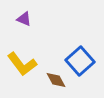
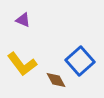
purple triangle: moved 1 px left, 1 px down
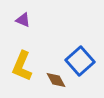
yellow L-shape: moved 2 px down; rotated 60 degrees clockwise
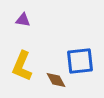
purple triangle: rotated 14 degrees counterclockwise
blue square: rotated 36 degrees clockwise
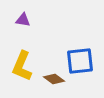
brown diamond: moved 2 px left, 1 px up; rotated 25 degrees counterclockwise
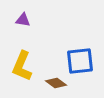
brown diamond: moved 2 px right, 4 px down
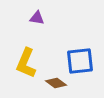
purple triangle: moved 14 px right, 2 px up
yellow L-shape: moved 4 px right, 3 px up
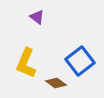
purple triangle: moved 1 px up; rotated 28 degrees clockwise
blue square: rotated 32 degrees counterclockwise
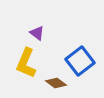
purple triangle: moved 16 px down
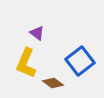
brown diamond: moved 3 px left
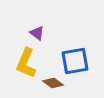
blue square: moved 5 px left; rotated 28 degrees clockwise
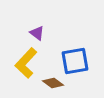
yellow L-shape: rotated 20 degrees clockwise
